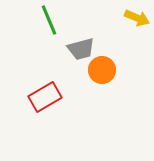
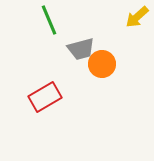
yellow arrow: moved 1 px up; rotated 115 degrees clockwise
orange circle: moved 6 px up
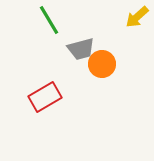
green line: rotated 8 degrees counterclockwise
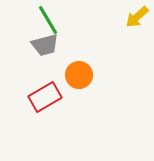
green line: moved 1 px left
gray trapezoid: moved 36 px left, 4 px up
orange circle: moved 23 px left, 11 px down
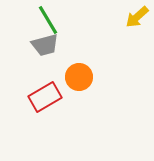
orange circle: moved 2 px down
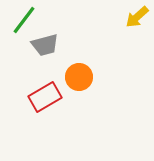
green line: moved 24 px left; rotated 68 degrees clockwise
